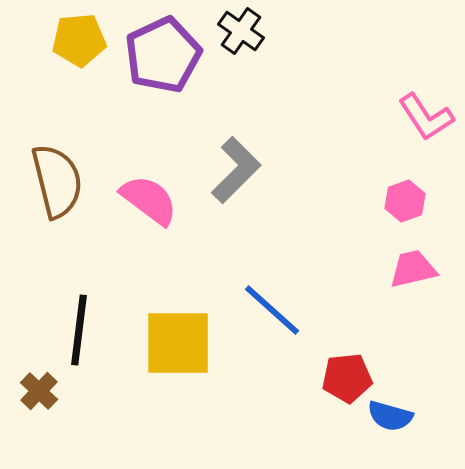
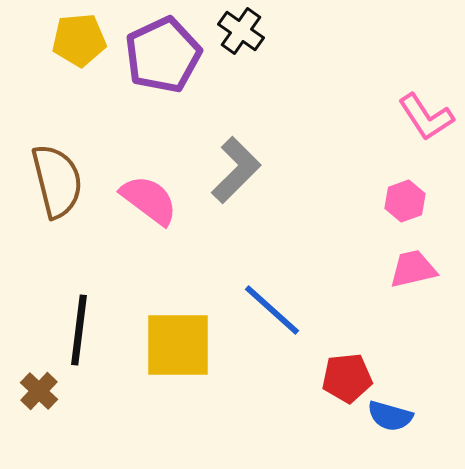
yellow square: moved 2 px down
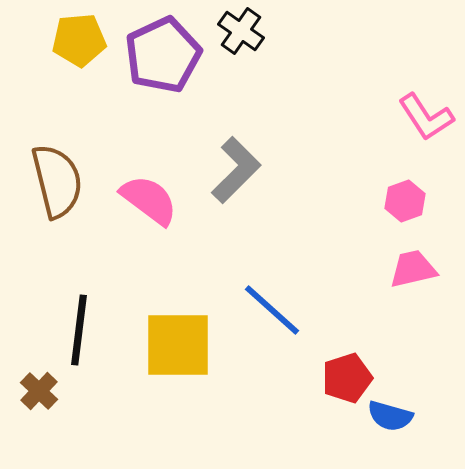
red pentagon: rotated 12 degrees counterclockwise
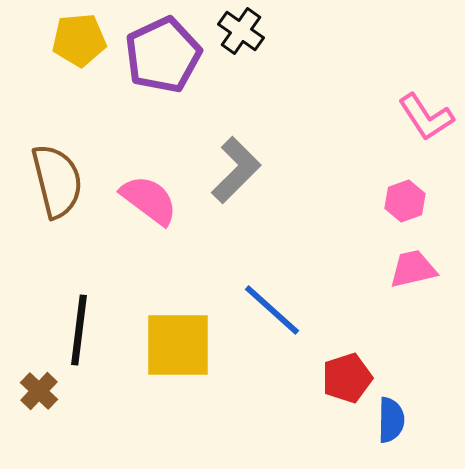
blue semicircle: moved 1 px right, 4 px down; rotated 105 degrees counterclockwise
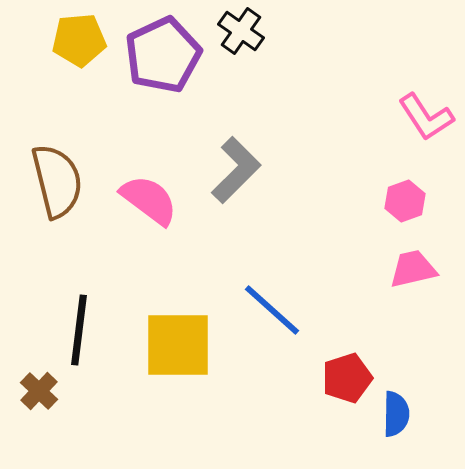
blue semicircle: moved 5 px right, 6 px up
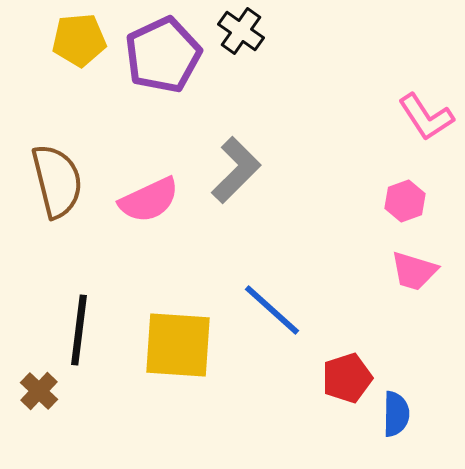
pink semicircle: rotated 118 degrees clockwise
pink trapezoid: moved 1 px right, 2 px down; rotated 150 degrees counterclockwise
yellow square: rotated 4 degrees clockwise
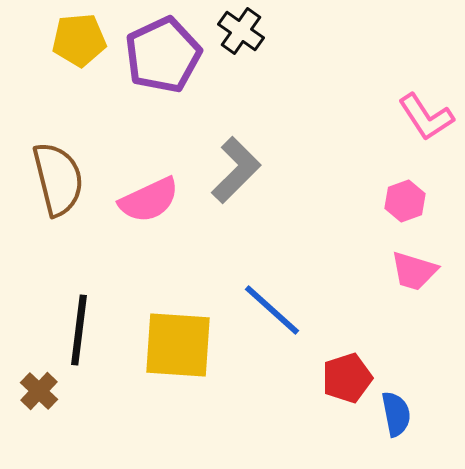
brown semicircle: moved 1 px right, 2 px up
blue semicircle: rotated 12 degrees counterclockwise
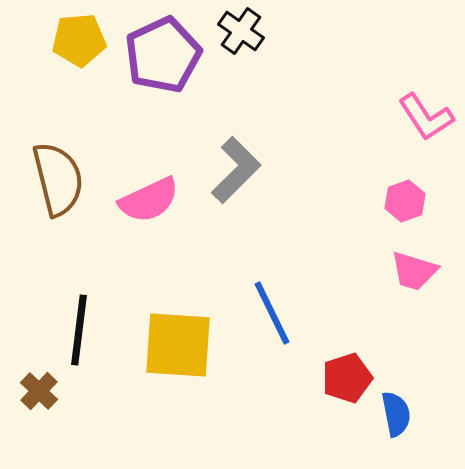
blue line: moved 3 px down; rotated 22 degrees clockwise
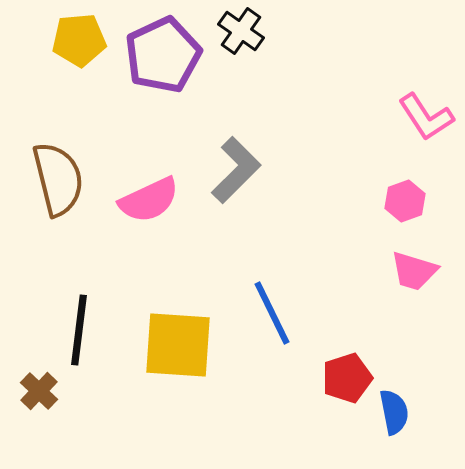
blue semicircle: moved 2 px left, 2 px up
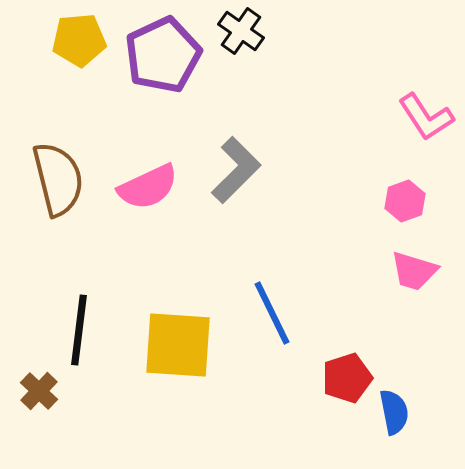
pink semicircle: moved 1 px left, 13 px up
